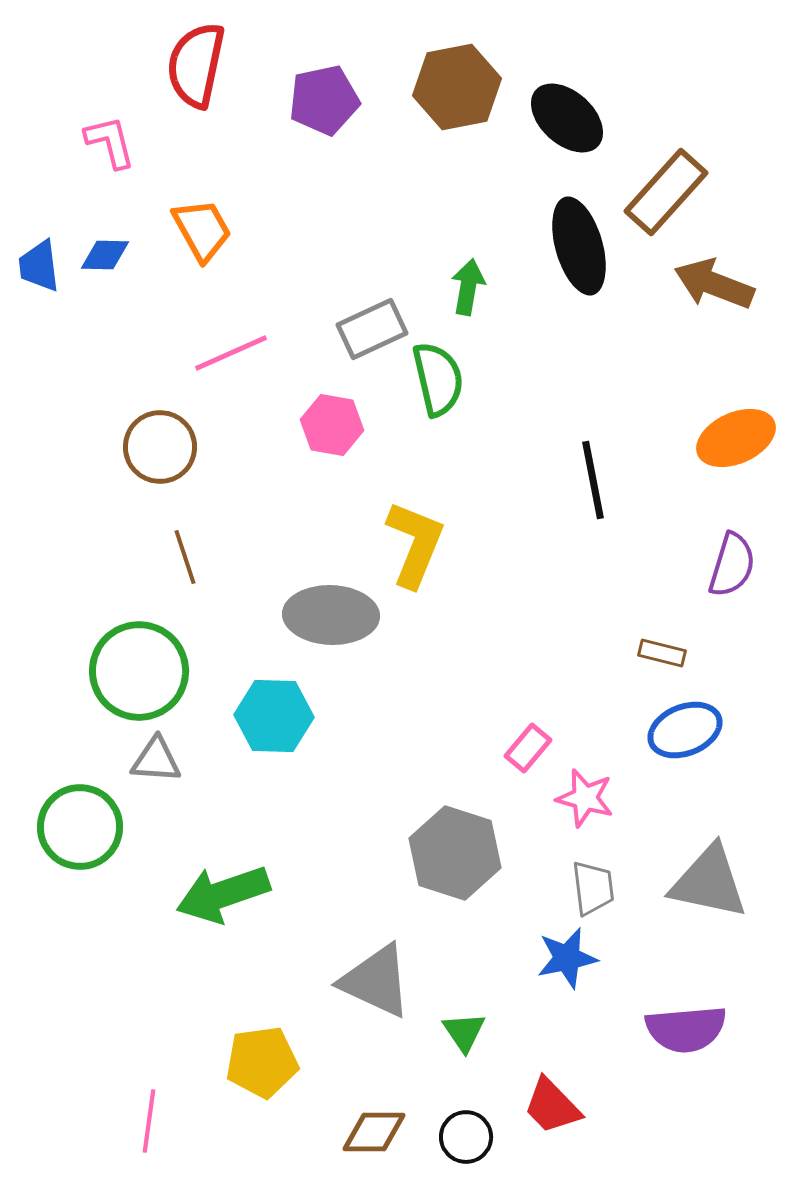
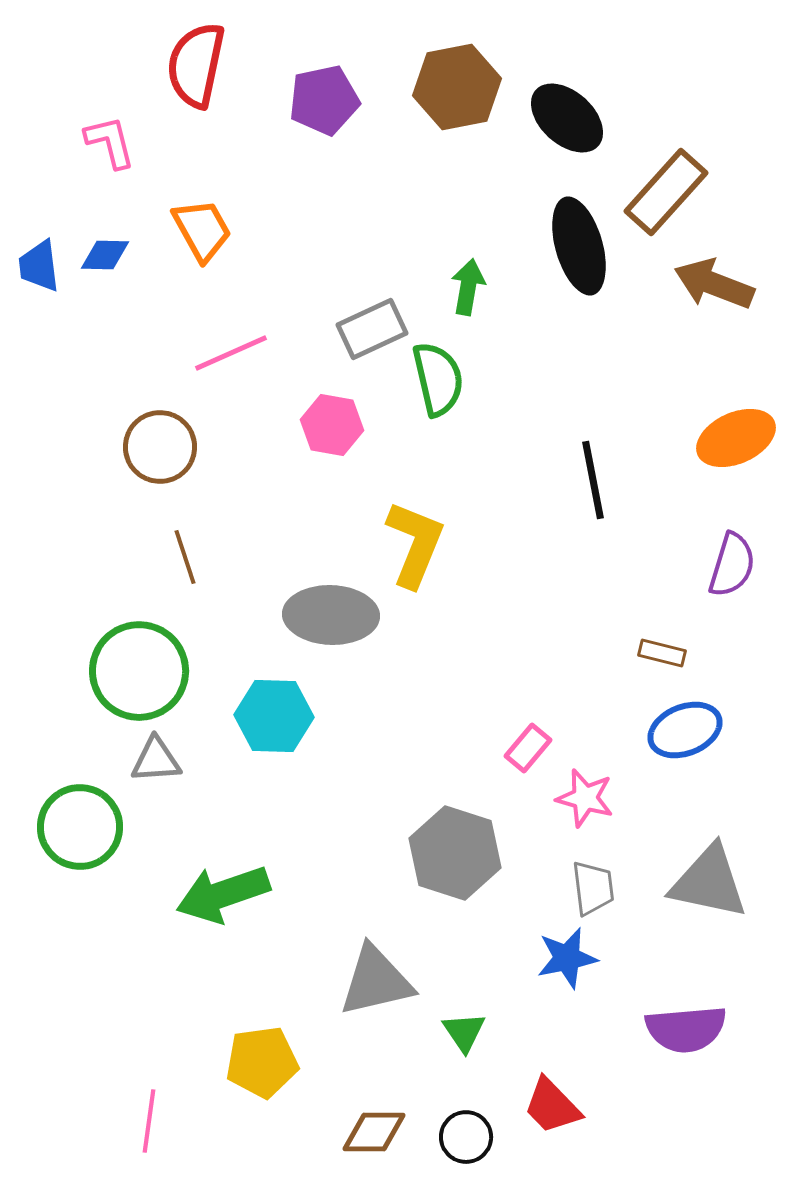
gray triangle at (156, 760): rotated 8 degrees counterclockwise
gray triangle at (376, 981): rotated 38 degrees counterclockwise
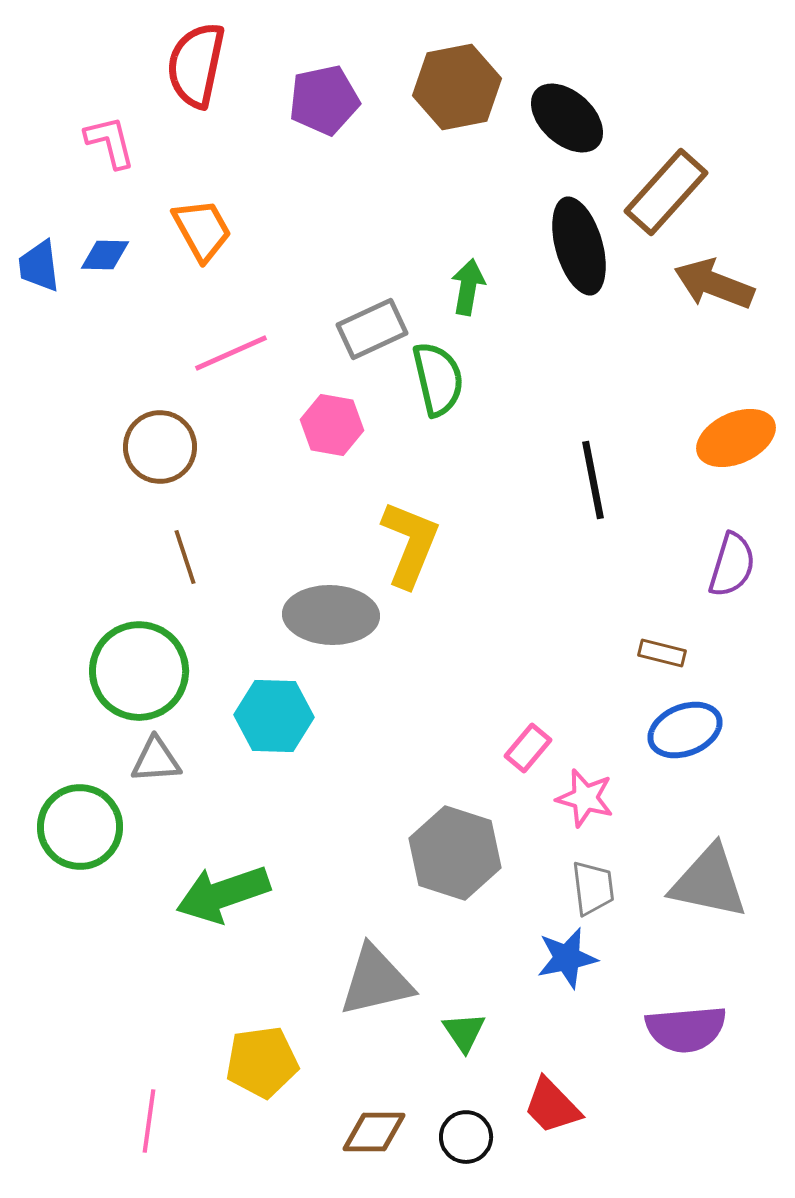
yellow L-shape at (415, 544): moved 5 px left
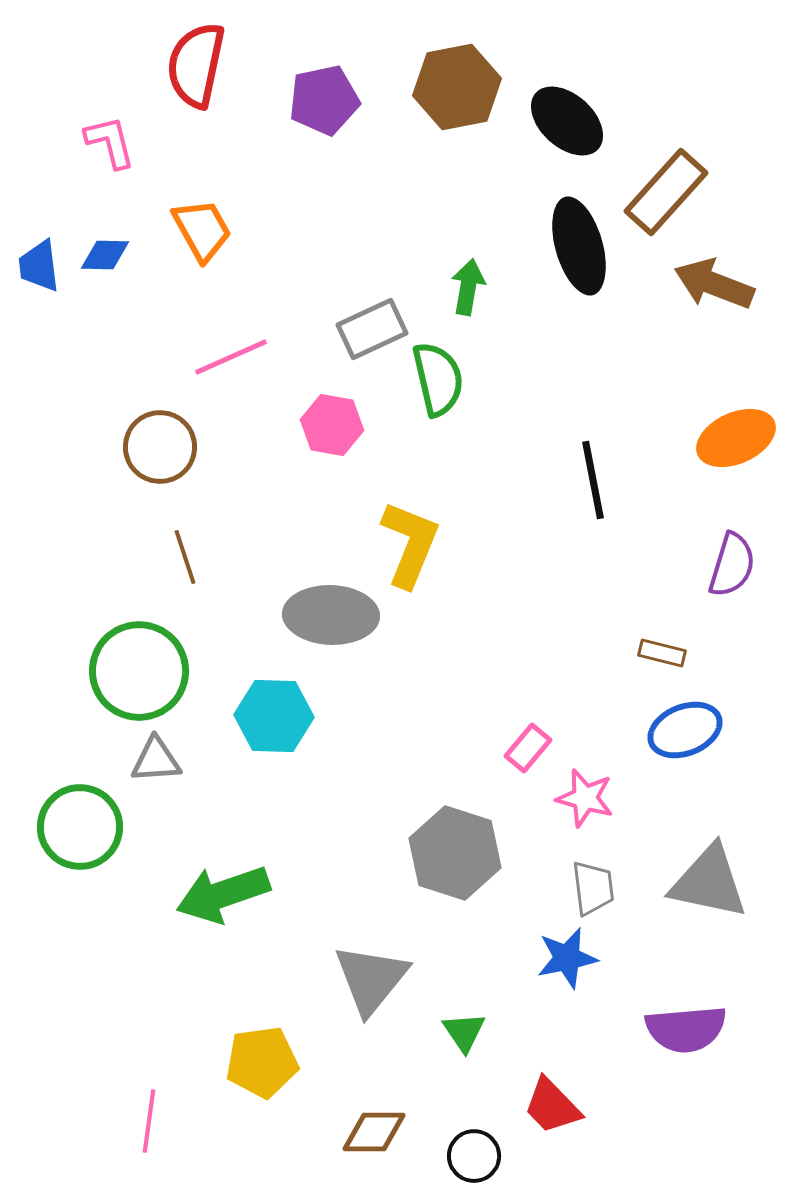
black ellipse at (567, 118): moved 3 px down
pink line at (231, 353): moved 4 px down
gray triangle at (376, 981): moved 5 px left, 2 px up; rotated 38 degrees counterclockwise
black circle at (466, 1137): moved 8 px right, 19 px down
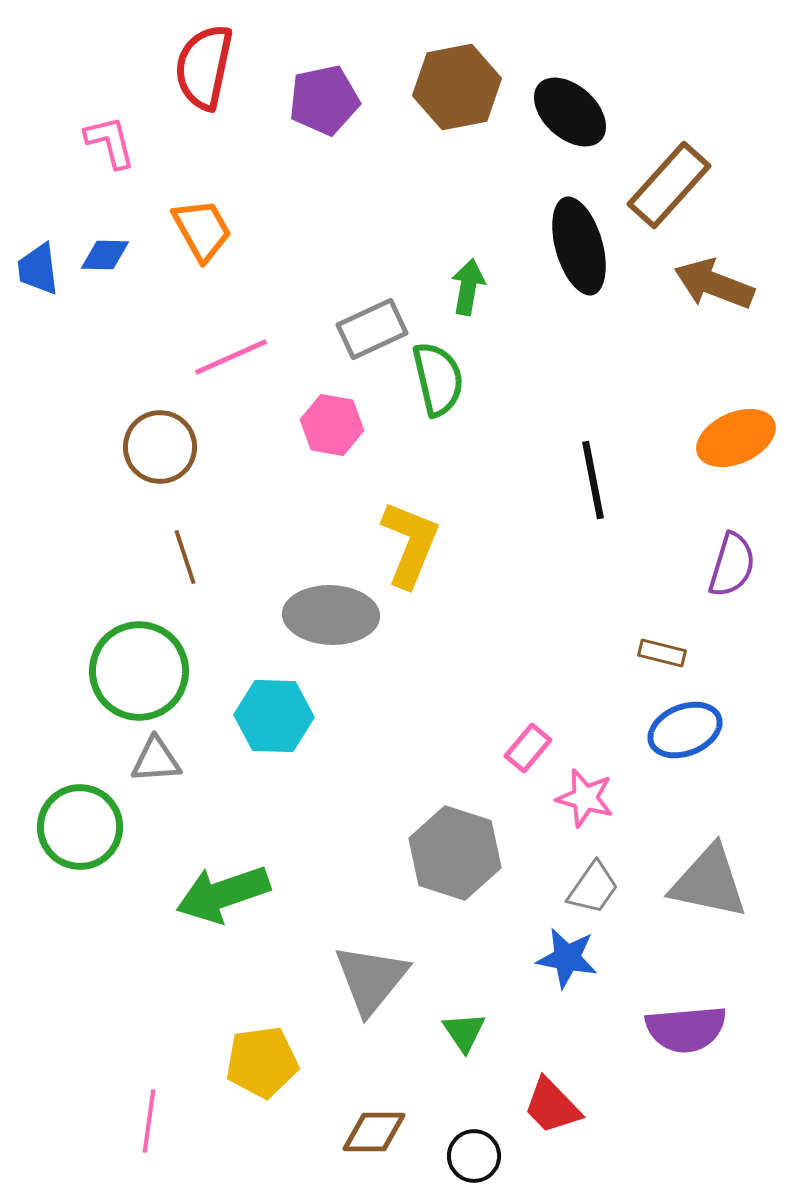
red semicircle at (196, 65): moved 8 px right, 2 px down
black ellipse at (567, 121): moved 3 px right, 9 px up
brown rectangle at (666, 192): moved 3 px right, 7 px up
blue trapezoid at (39, 266): moved 1 px left, 3 px down
gray trapezoid at (593, 888): rotated 42 degrees clockwise
blue star at (567, 958): rotated 22 degrees clockwise
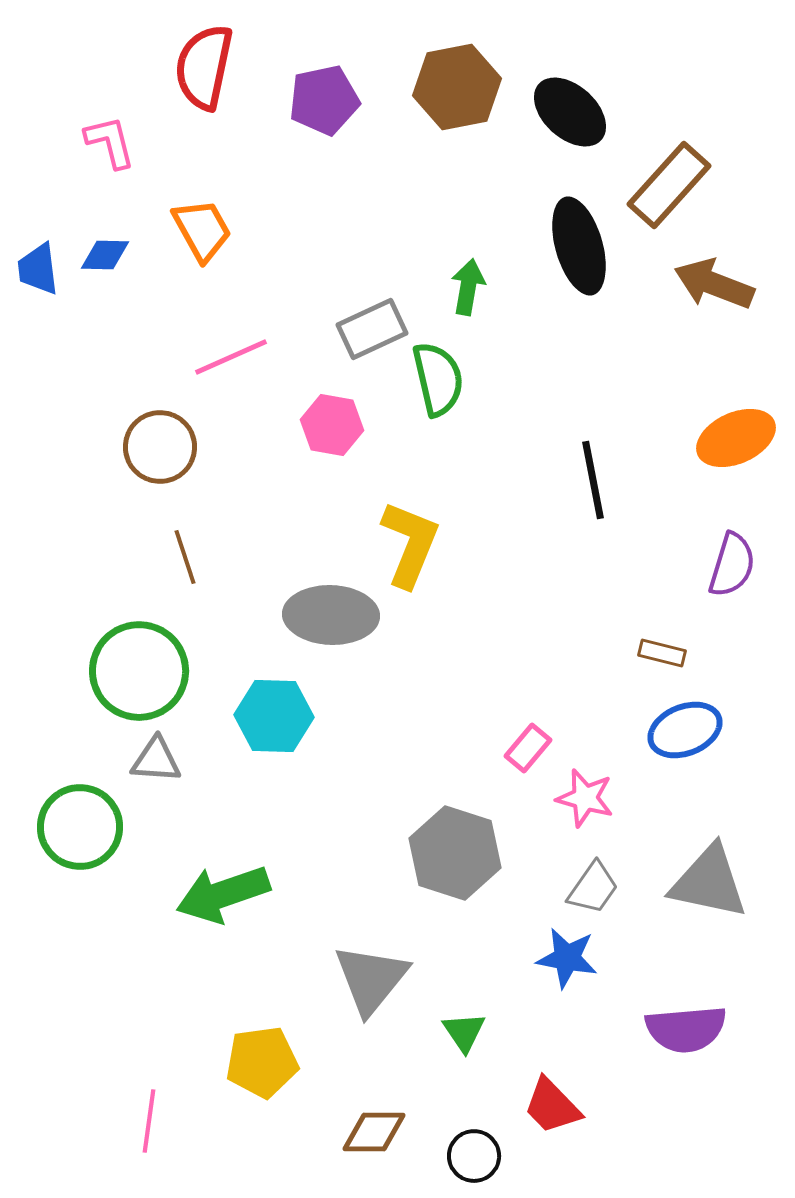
gray triangle at (156, 760): rotated 8 degrees clockwise
